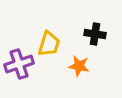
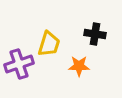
orange star: rotated 10 degrees counterclockwise
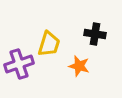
orange star: rotated 15 degrees clockwise
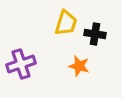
yellow trapezoid: moved 17 px right, 21 px up
purple cross: moved 2 px right
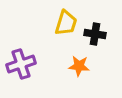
orange star: rotated 10 degrees counterclockwise
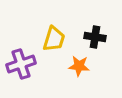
yellow trapezoid: moved 12 px left, 16 px down
black cross: moved 3 px down
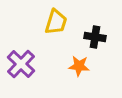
yellow trapezoid: moved 2 px right, 17 px up
purple cross: rotated 28 degrees counterclockwise
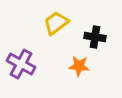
yellow trapezoid: moved 1 px down; rotated 144 degrees counterclockwise
purple cross: rotated 16 degrees counterclockwise
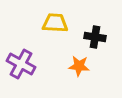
yellow trapezoid: moved 1 px left; rotated 40 degrees clockwise
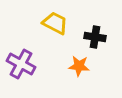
yellow trapezoid: rotated 24 degrees clockwise
